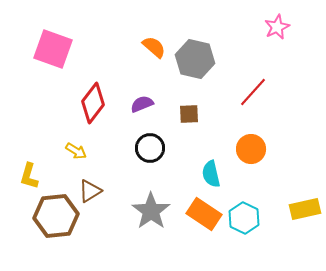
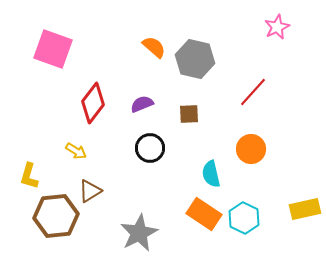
gray star: moved 12 px left, 22 px down; rotated 9 degrees clockwise
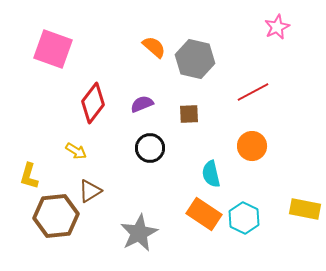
red line: rotated 20 degrees clockwise
orange circle: moved 1 px right, 3 px up
yellow rectangle: rotated 24 degrees clockwise
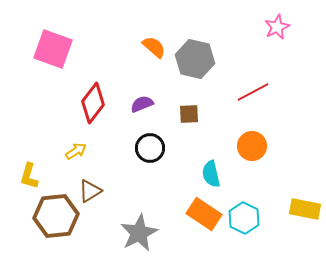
yellow arrow: rotated 65 degrees counterclockwise
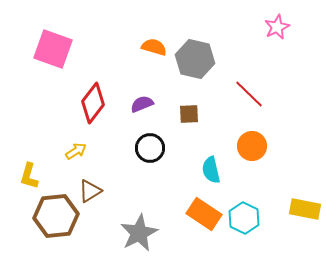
orange semicircle: rotated 25 degrees counterclockwise
red line: moved 4 px left, 2 px down; rotated 72 degrees clockwise
cyan semicircle: moved 4 px up
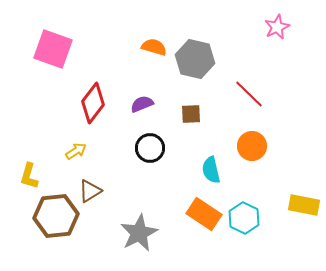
brown square: moved 2 px right
yellow rectangle: moved 1 px left, 4 px up
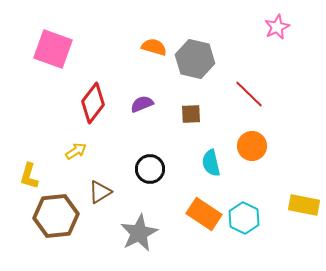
black circle: moved 21 px down
cyan semicircle: moved 7 px up
brown triangle: moved 10 px right, 1 px down
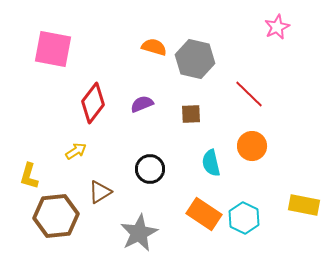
pink square: rotated 9 degrees counterclockwise
